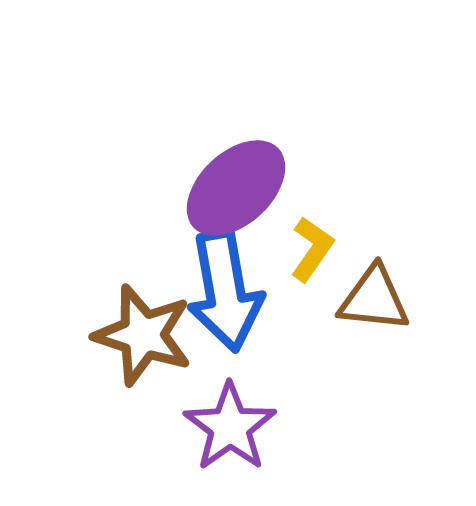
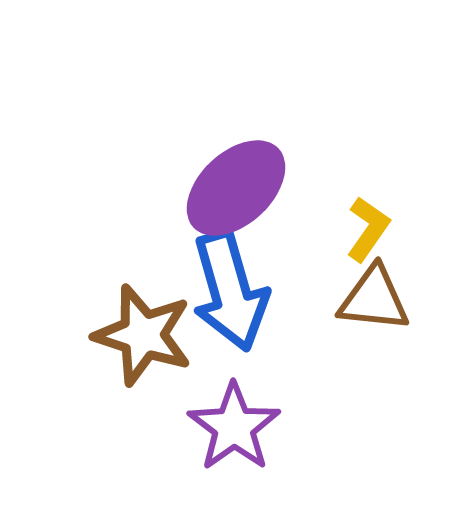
yellow L-shape: moved 56 px right, 20 px up
blue arrow: moved 5 px right; rotated 6 degrees counterclockwise
purple star: moved 4 px right
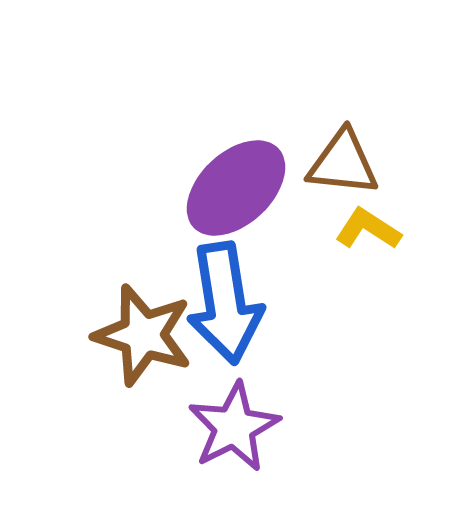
yellow L-shape: rotated 92 degrees counterclockwise
blue arrow: moved 5 px left, 12 px down; rotated 7 degrees clockwise
brown triangle: moved 31 px left, 136 px up
purple star: rotated 8 degrees clockwise
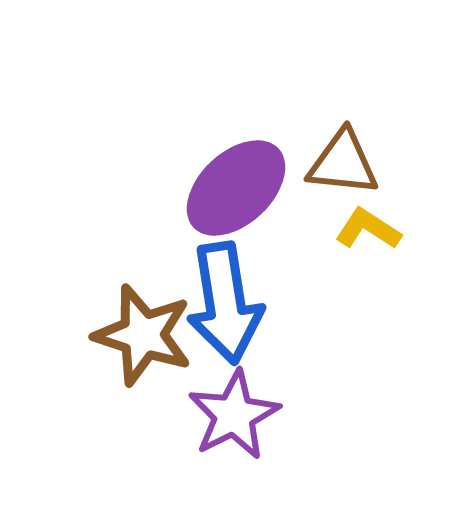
purple star: moved 12 px up
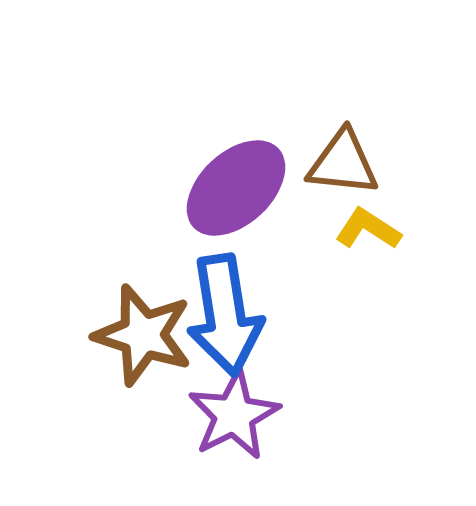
blue arrow: moved 12 px down
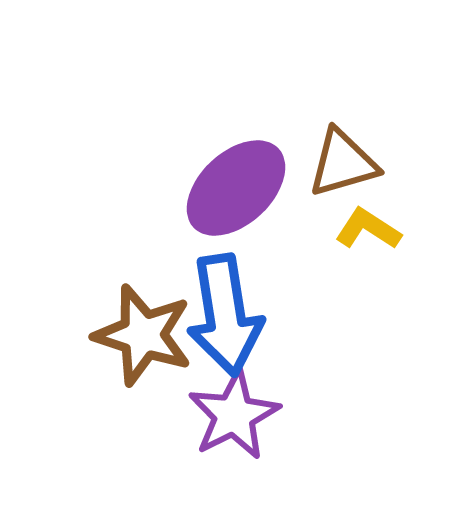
brown triangle: rotated 22 degrees counterclockwise
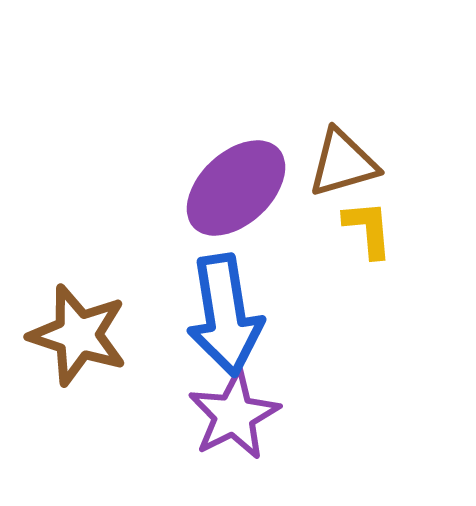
yellow L-shape: rotated 52 degrees clockwise
brown star: moved 65 px left
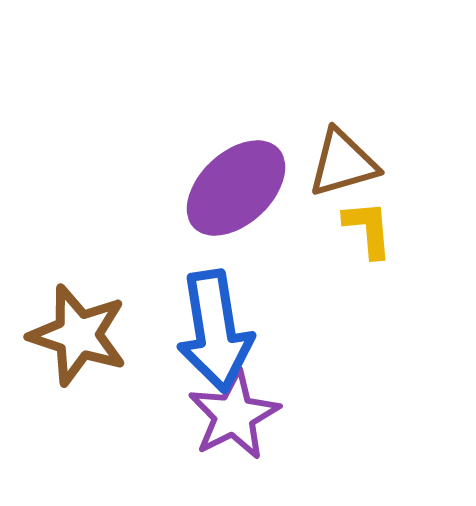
blue arrow: moved 10 px left, 16 px down
